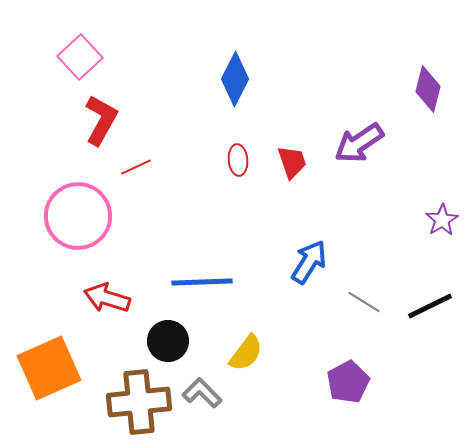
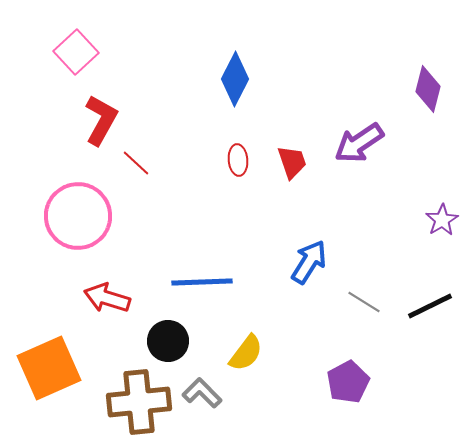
pink square: moved 4 px left, 5 px up
red line: moved 4 px up; rotated 68 degrees clockwise
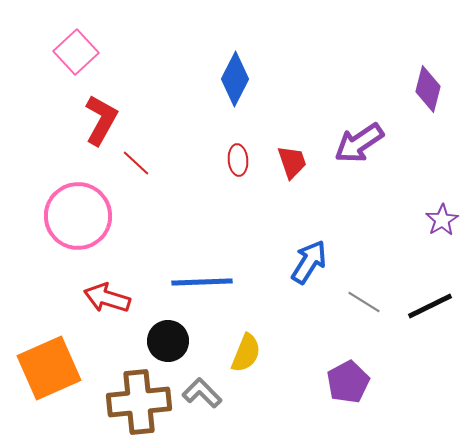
yellow semicircle: rotated 15 degrees counterclockwise
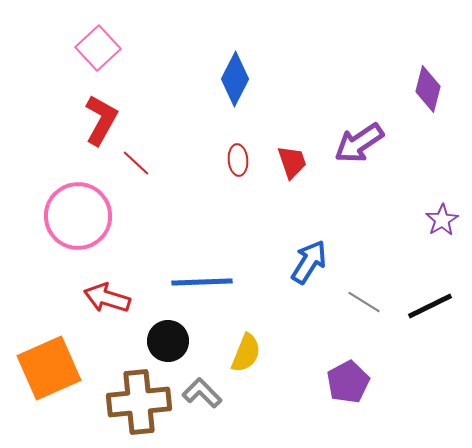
pink square: moved 22 px right, 4 px up
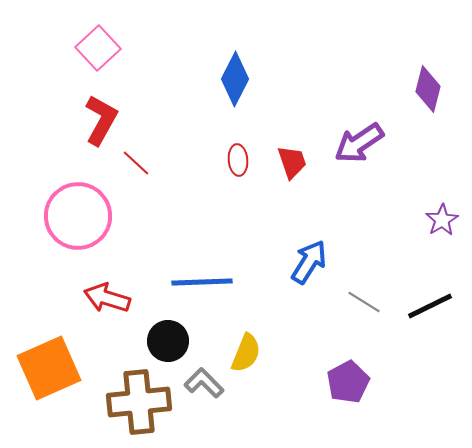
gray L-shape: moved 2 px right, 10 px up
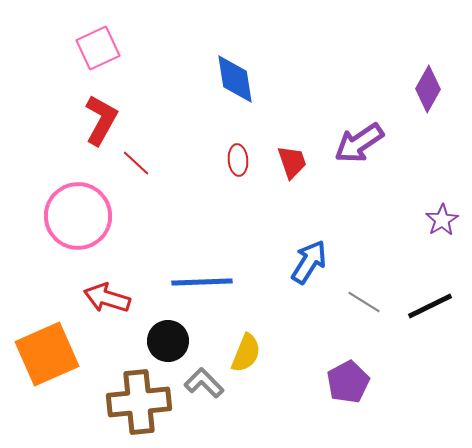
pink square: rotated 18 degrees clockwise
blue diamond: rotated 36 degrees counterclockwise
purple diamond: rotated 15 degrees clockwise
orange square: moved 2 px left, 14 px up
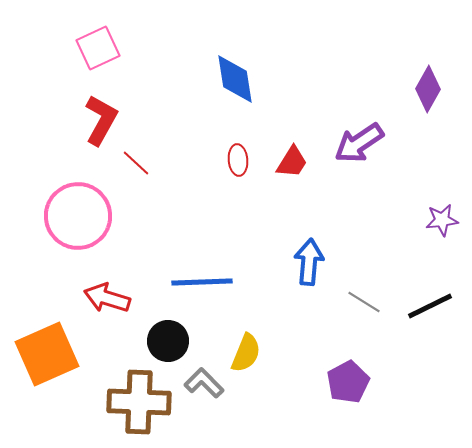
red trapezoid: rotated 51 degrees clockwise
purple star: rotated 24 degrees clockwise
blue arrow: rotated 27 degrees counterclockwise
brown cross: rotated 8 degrees clockwise
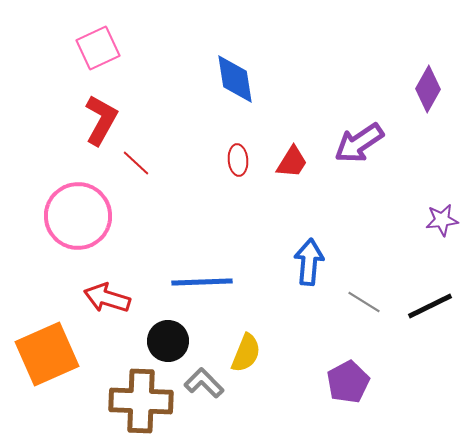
brown cross: moved 2 px right, 1 px up
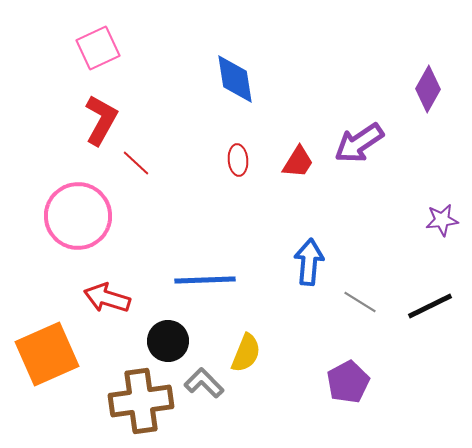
red trapezoid: moved 6 px right
blue line: moved 3 px right, 2 px up
gray line: moved 4 px left
brown cross: rotated 10 degrees counterclockwise
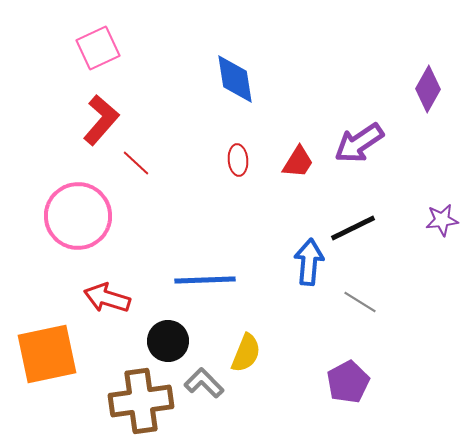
red L-shape: rotated 12 degrees clockwise
black line: moved 77 px left, 78 px up
orange square: rotated 12 degrees clockwise
